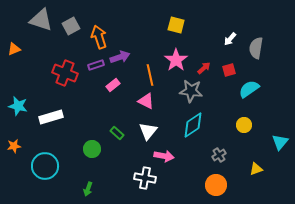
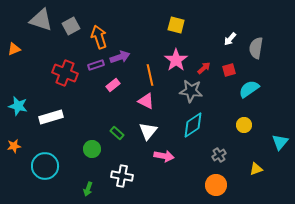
white cross: moved 23 px left, 2 px up
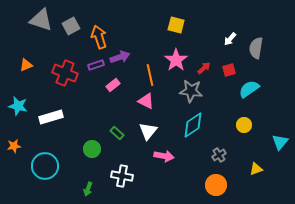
orange triangle: moved 12 px right, 16 px down
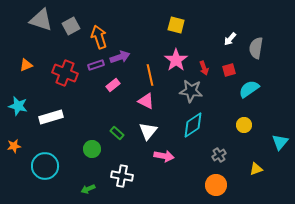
red arrow: rotated 112 degrees clockwise
green arrow: rotated 48 degrees clockwise
